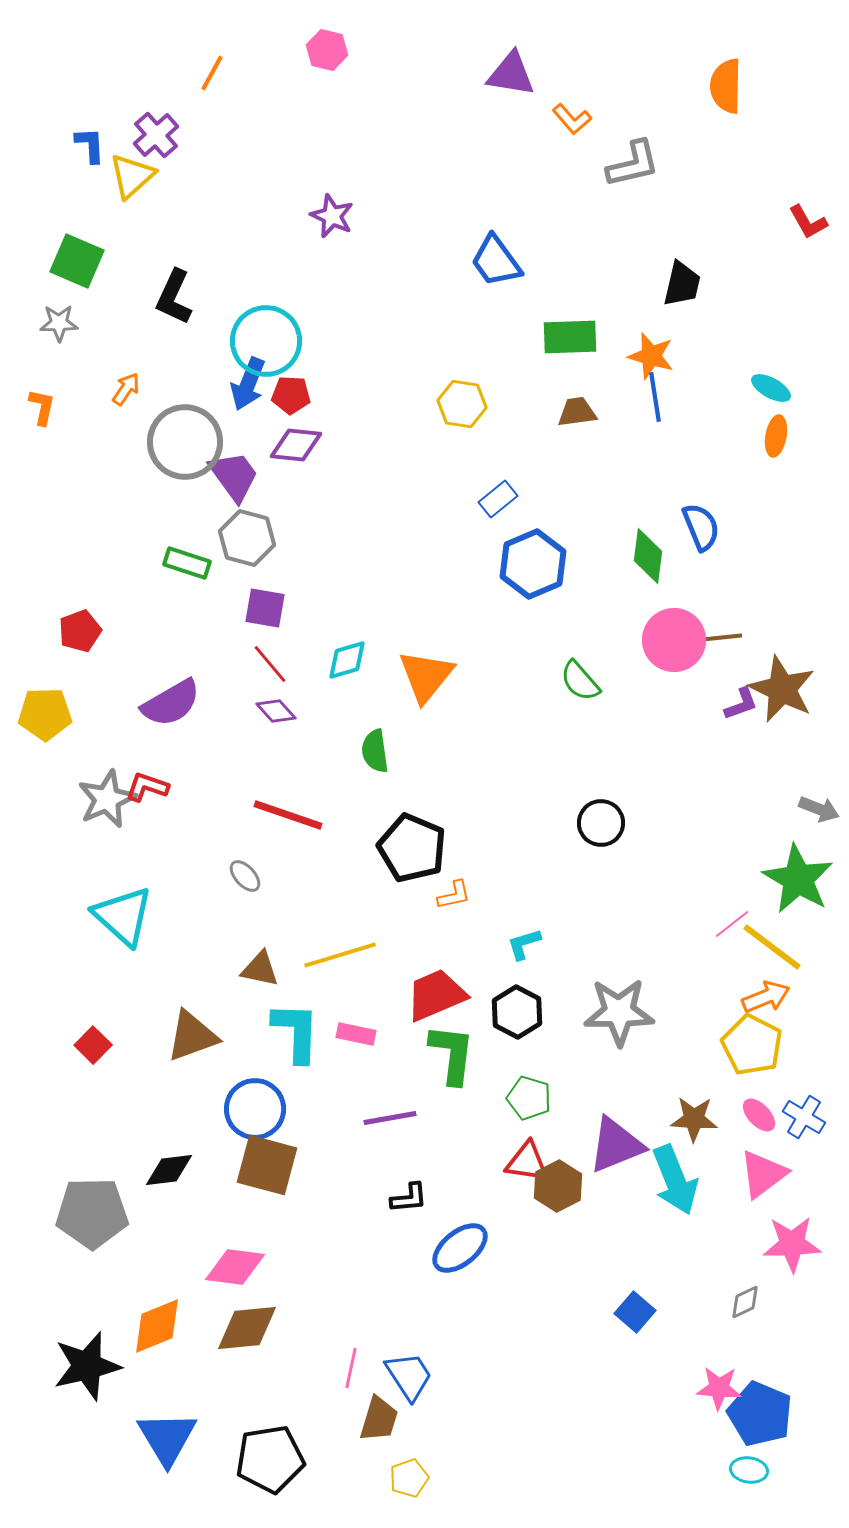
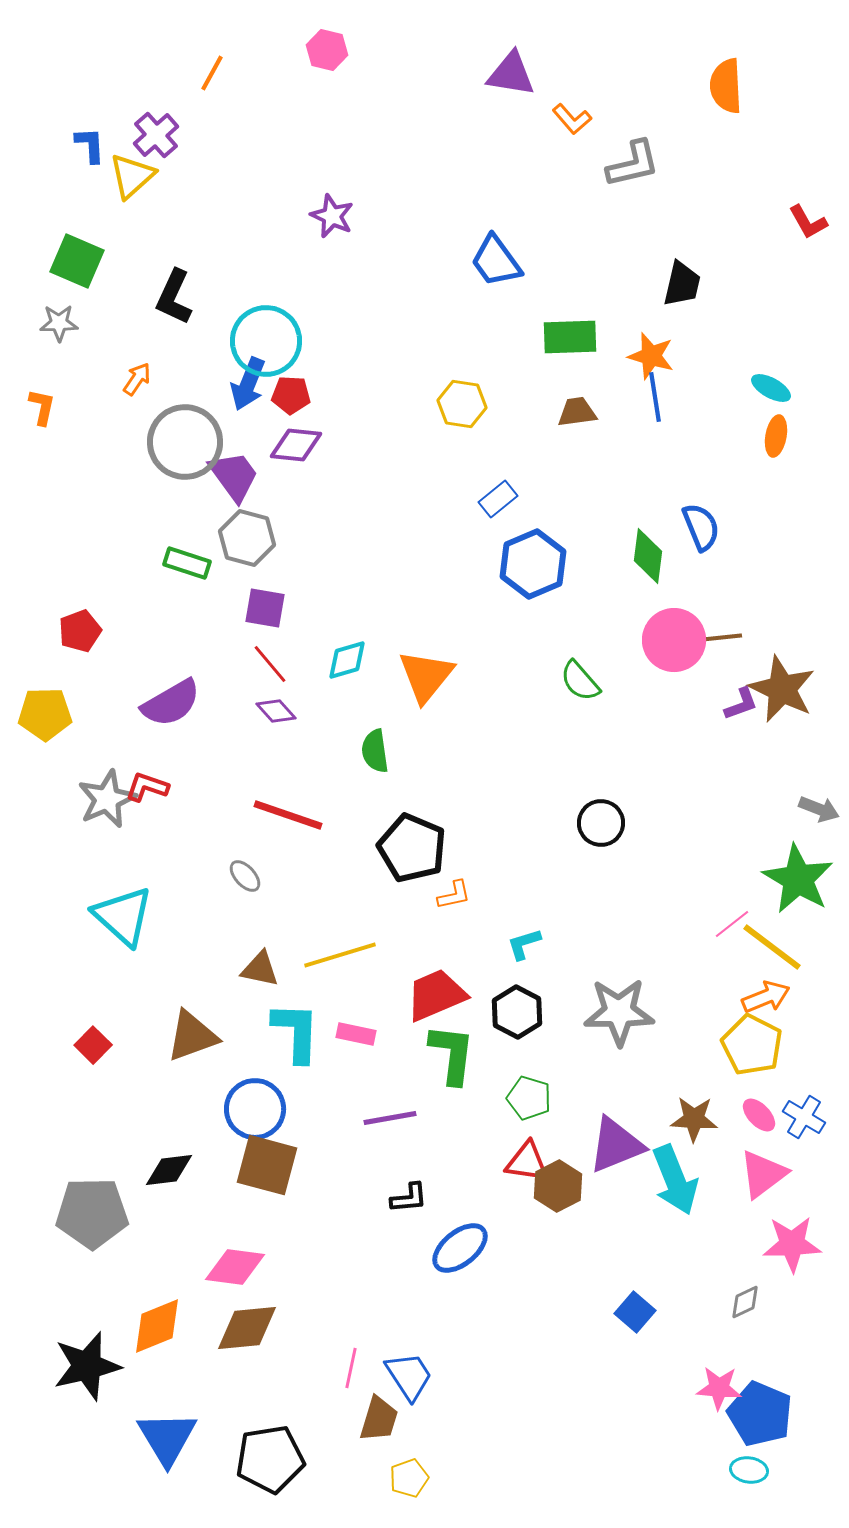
orange semicircle at (726, 86): rotated 4 degrees counterclockwise
orange arrow at (126, 389): moved 11 px right, 10 px up
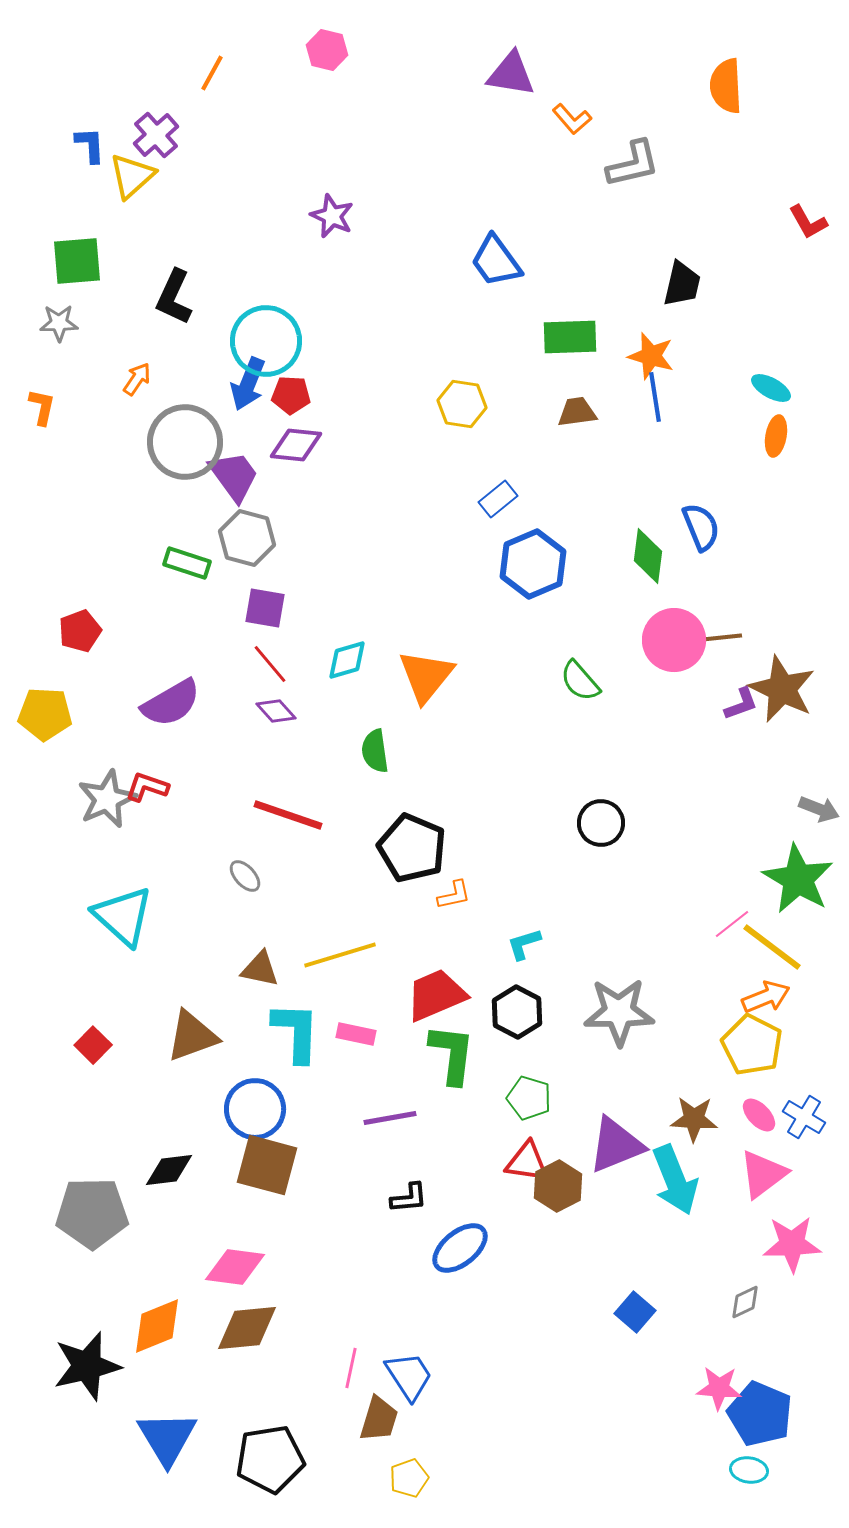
green square at (77, 261): rotated 28 degrees counterclockwise
yellow pentagon at (45, 714): rotated 4 degrees clockwise
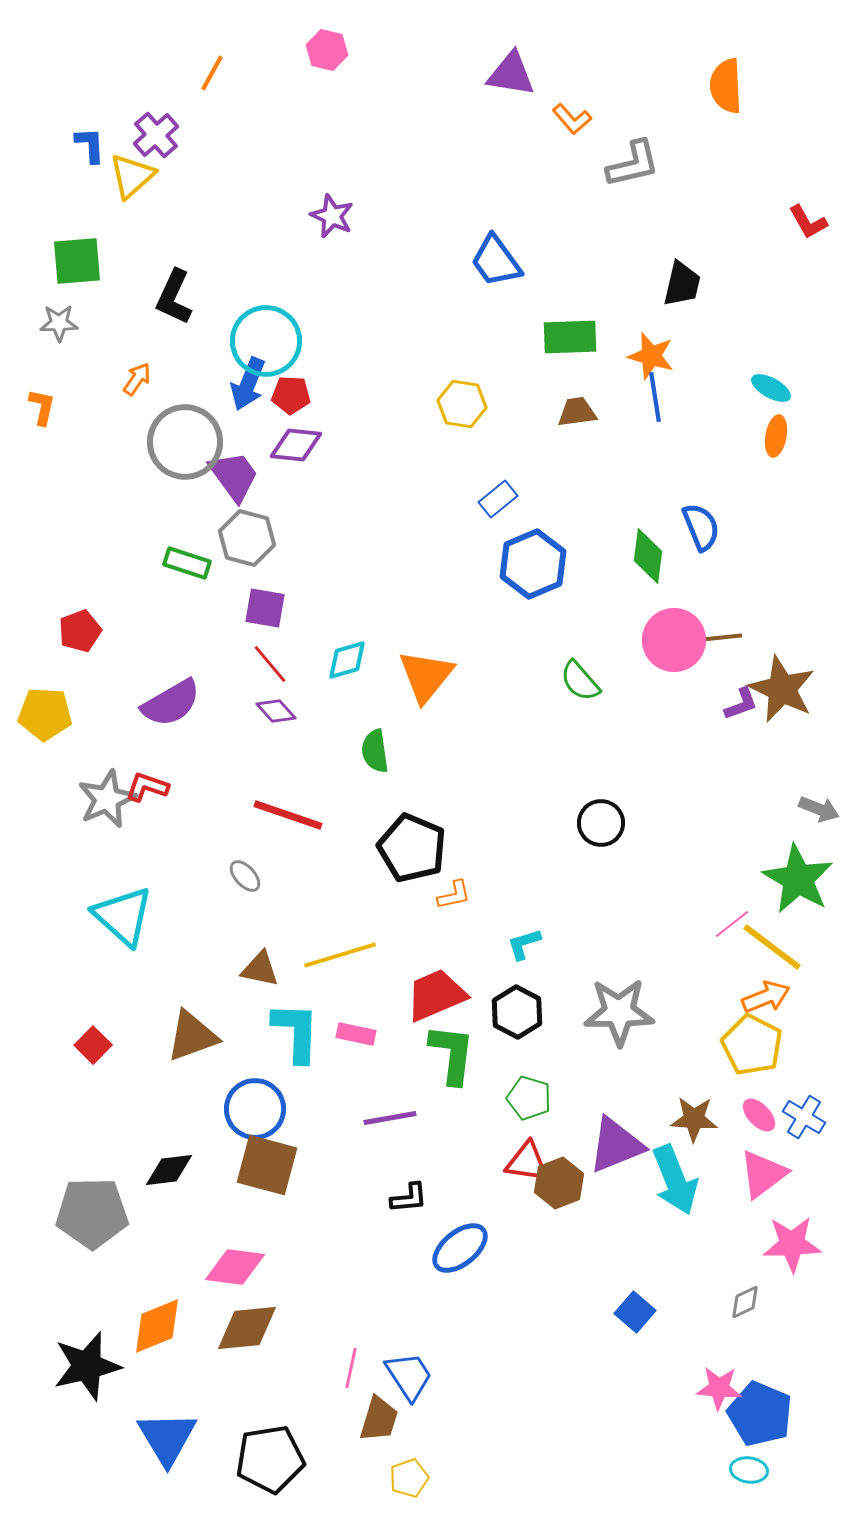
brown hexagon at (558, 1186): moved 1 px right, 3 px up; rotated 6 degrees clockwise
